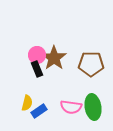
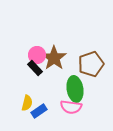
brown pentagon: rotated 20 degrees counterclockwise
black rectangle: moved 2 px left, 1 px up; rotated 21 degrees counterclockwise
green ellipse: moved 18 px left, 18 px up
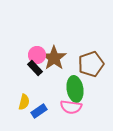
yellow semicircle: moved 3 px left, 1 px up
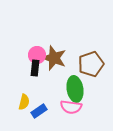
brown star: rotated 15 degrees counterclockwise
black rectangle: rotated 49 degrees clockwise
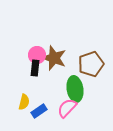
pink semicircle: moved 4 px left, 1 px down; rotated 125 degrees clockwise
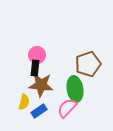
brown star: moved 13 px left, 27 px down; rotated 15 degrees counterclockwise
brown pentagon: moved 3 px left
